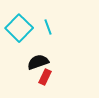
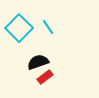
cyan line: rotated 14 degrees counterclockwise
red rectangle: rotated 28 degrees clockwise
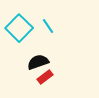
cyan line: moved 1 px up
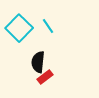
black semicircle: rotated 65 degrees counterclockwise
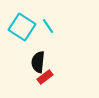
cyan square: moved 3 px right, 1 px up; rotated 12 degrees counterclockwise
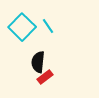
cyan square: rotated 12 degrees clockwise
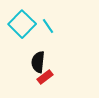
cyan square: moved 3 px up
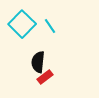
cyan line: moved 2 px right
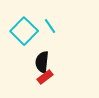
cyan square: moved 2 px right, 7 px down
black semicircle: moved 4 px right
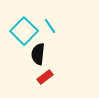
black semicircle: moved 4 px left, 8 px up
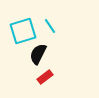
cyan square: moved 1 px left; rotated 28 degrees clockwise
black semicircle: rotated 20 degrees clockwise
